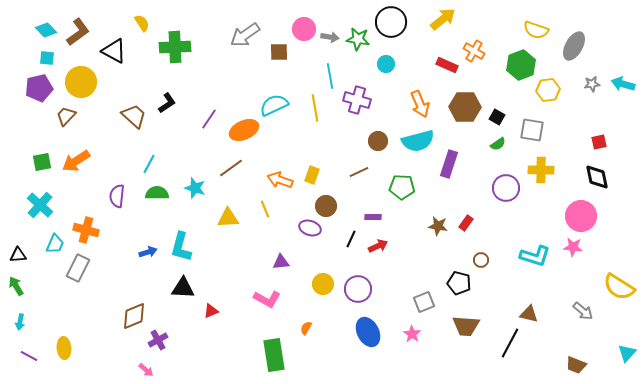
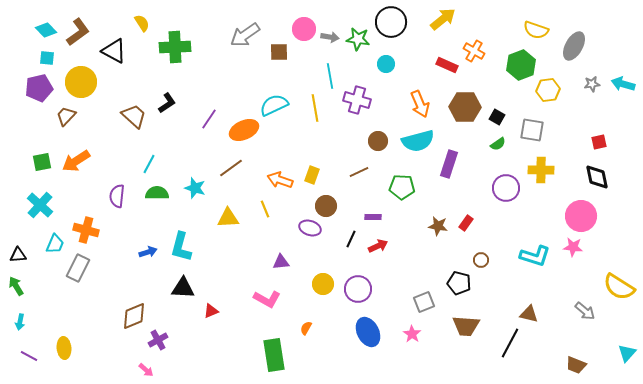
gray arrow at (583, 311): moved 2 px right
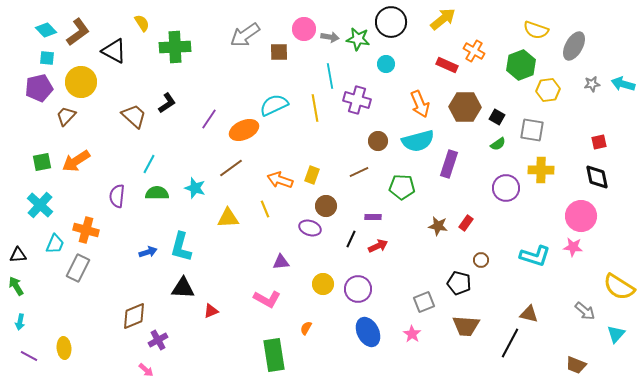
cyan triangle at (627, 353): moved 11 px left, 19 px up
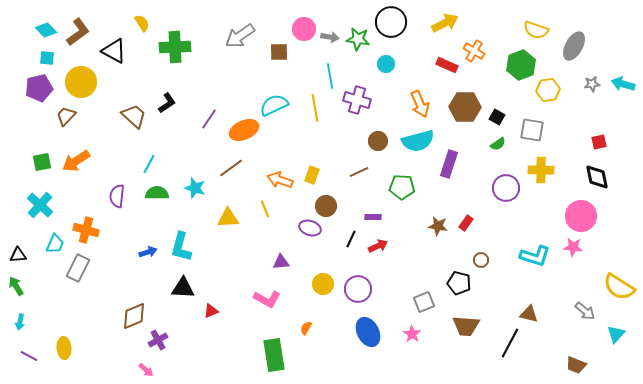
yellow arrow at (443, 19): moved 2 px right, 4 px down; rotated 12 degrees clockwise
gray arrow at (245, 35): moved 5 px left, 1 px down
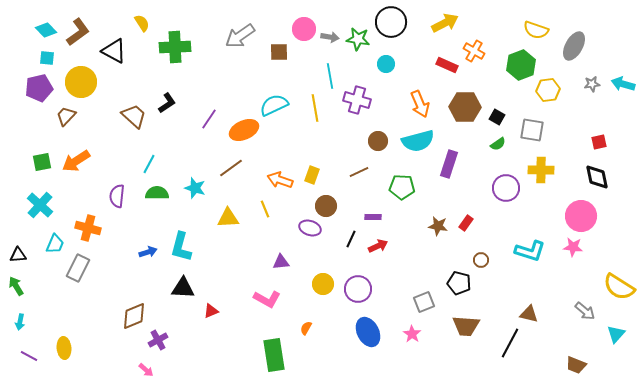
orange cross at (86, 230): moved 2 px right, 2 px up
cyan L-shape at (535, 256): moved 5 px left, 5 px up
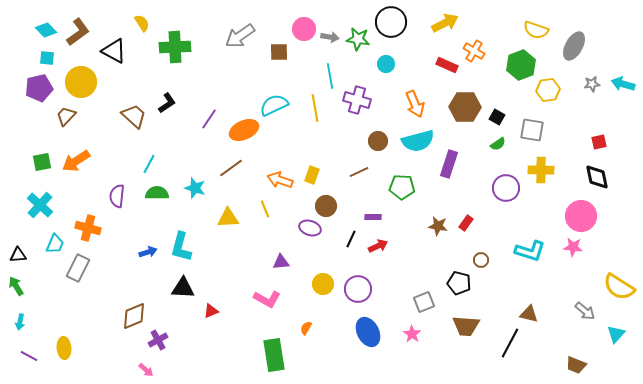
orange arrow at (420, 104): moved 5 px left
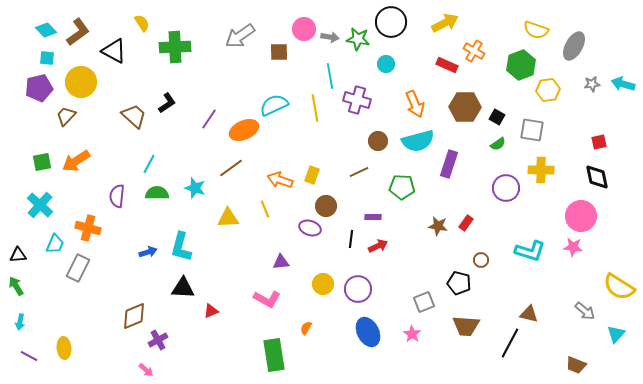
black line at (351, 239): rotated 18 degrees counterclockwise
